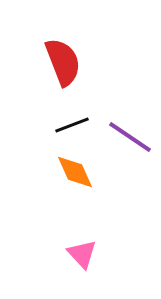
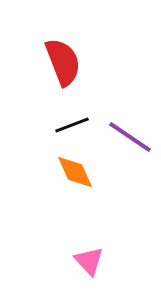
pink triangle: moved 7 px right, 7 px down
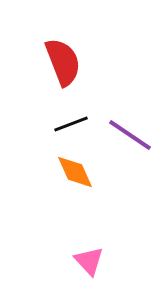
black line: moved 1 px left, 1 px up
purple line: moved 2 px up
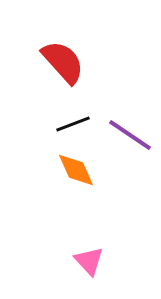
red semicircle: rotated 21 degrees counterclockwise
black line: moved 2 px right
orange diamond: moved 1 px right, 2 px up
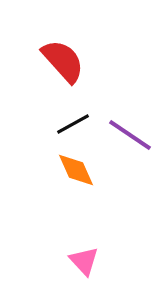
red semicircle: moved 1 px up
black line: rotated 8 degrees counterclockwise
pink triangle: moved 5 px left
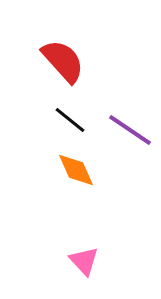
black line: moved 3 px left, 4 px up; rotated 68 degrees clockwise
purple line: moved 5 px up
